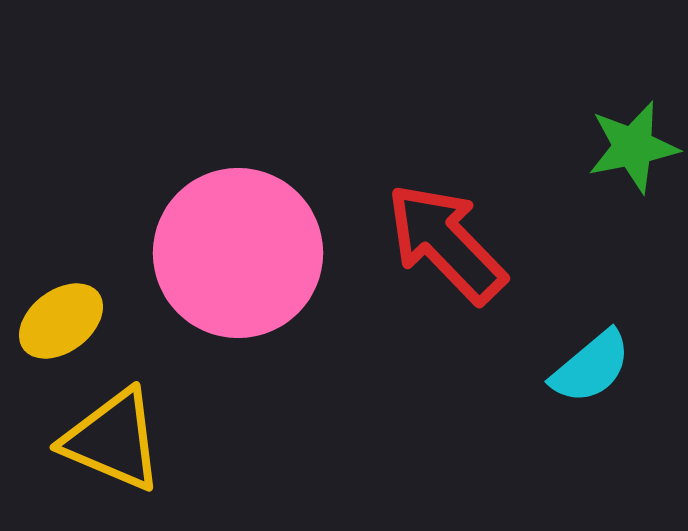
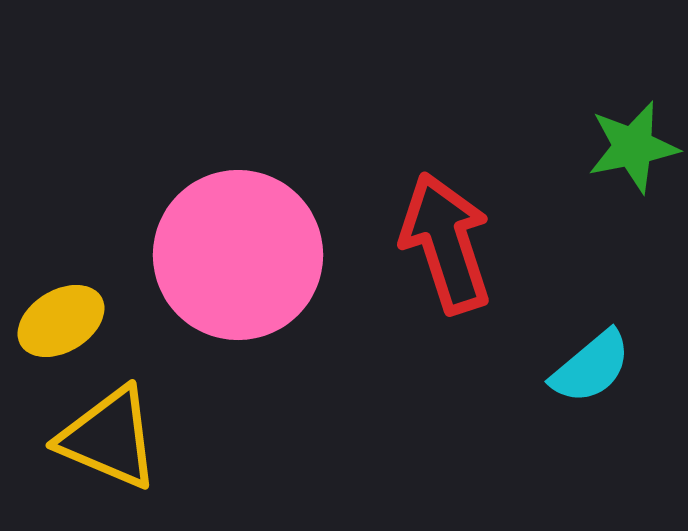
red arrow: rotated 26 degrees clockwise
pink circle: moved 2 px down
yellow ellipse: rotated 6 degrees clockwise
yellow triangle: moved 4 px left, 2 px up
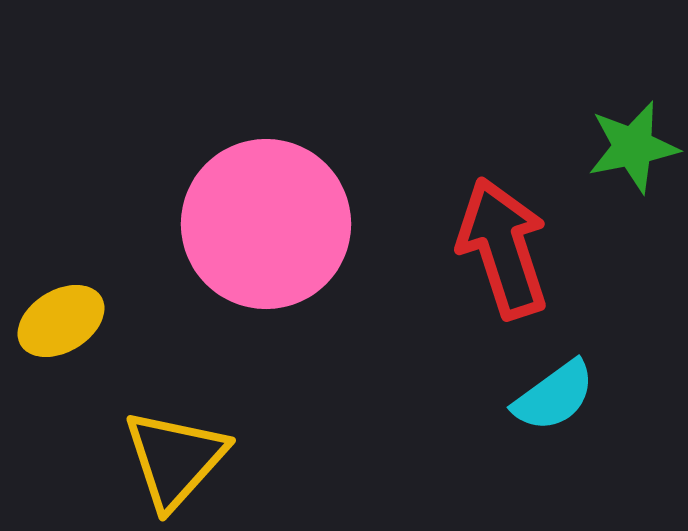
red arrow: moved 57 px right, 5 px down
pink circle: moved 28 px right, 31 px up
cyan semicircle: moved 37 px left, 29 px down; rotated 4 degrees clockwise
yellow triangle: moved 66 px right, 21 px down; rotated 49 degrees clockwise
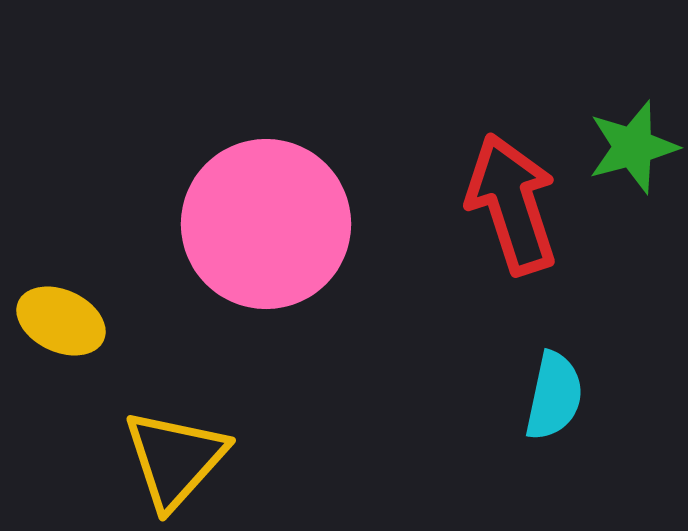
green star: rotated 4 degrees counterclockwise
red arrow: moved 9 px right, 44 px up
yellow ellipse: rotated 56 degrees clockwise
cyan semicircle: rotated 42 degrees counterclockwise
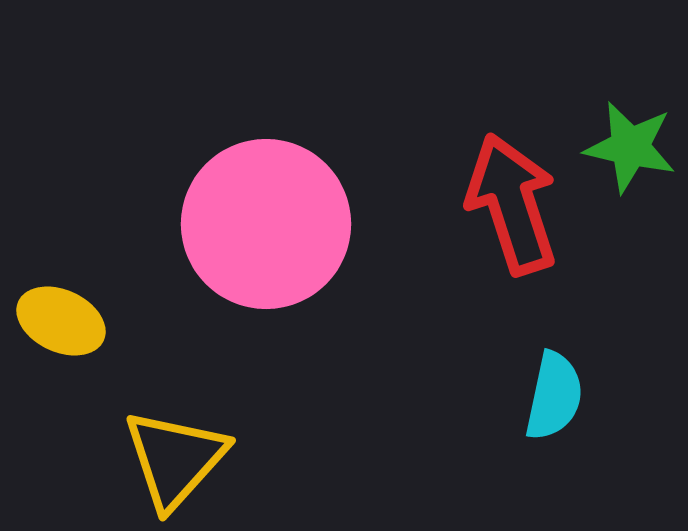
green star: moved 3 px left; rotated 28 degrees clockwise
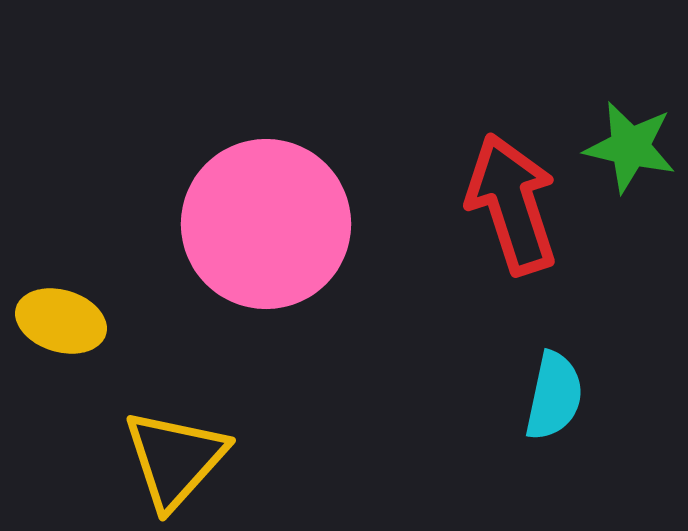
yellow ellipse: rotated 8 degrees counterclockwise
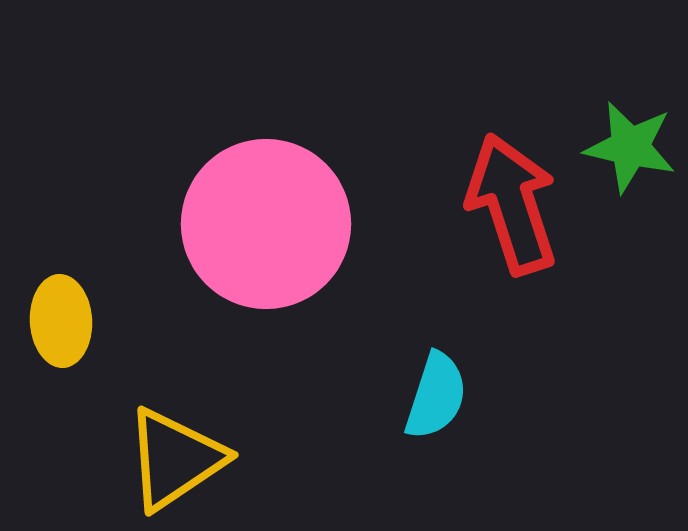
yellow ellipse: rotated 70 degrees clockwise
cyan semicircle: moved 118 px left; rotated 6 degrees clockwise
yellow triangle: rotated 14 degrees clockwise
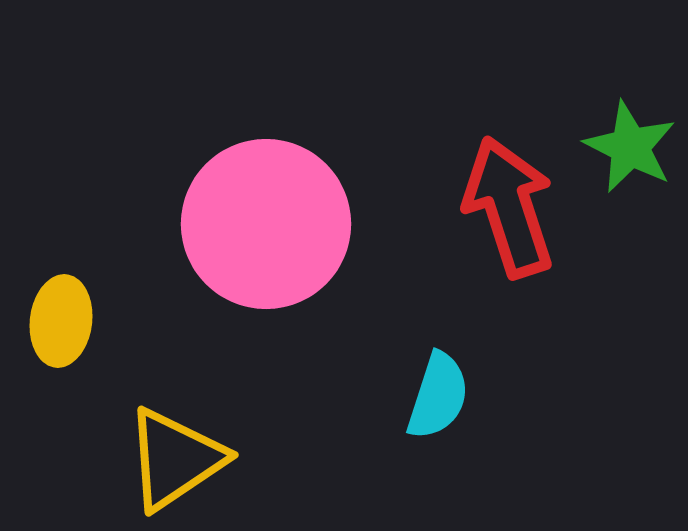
green star: rotated 14 degrees clockwise
red arrow: moved 3 px left, 3 px down
yellow ellipse: rotated 10 degrees clockwise
cyan semicircle: moved 2 px right
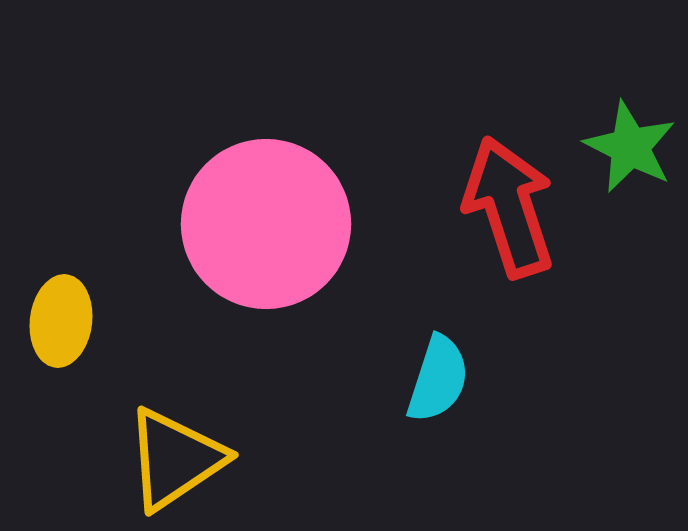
cyan semicircle: moved 17 px up
